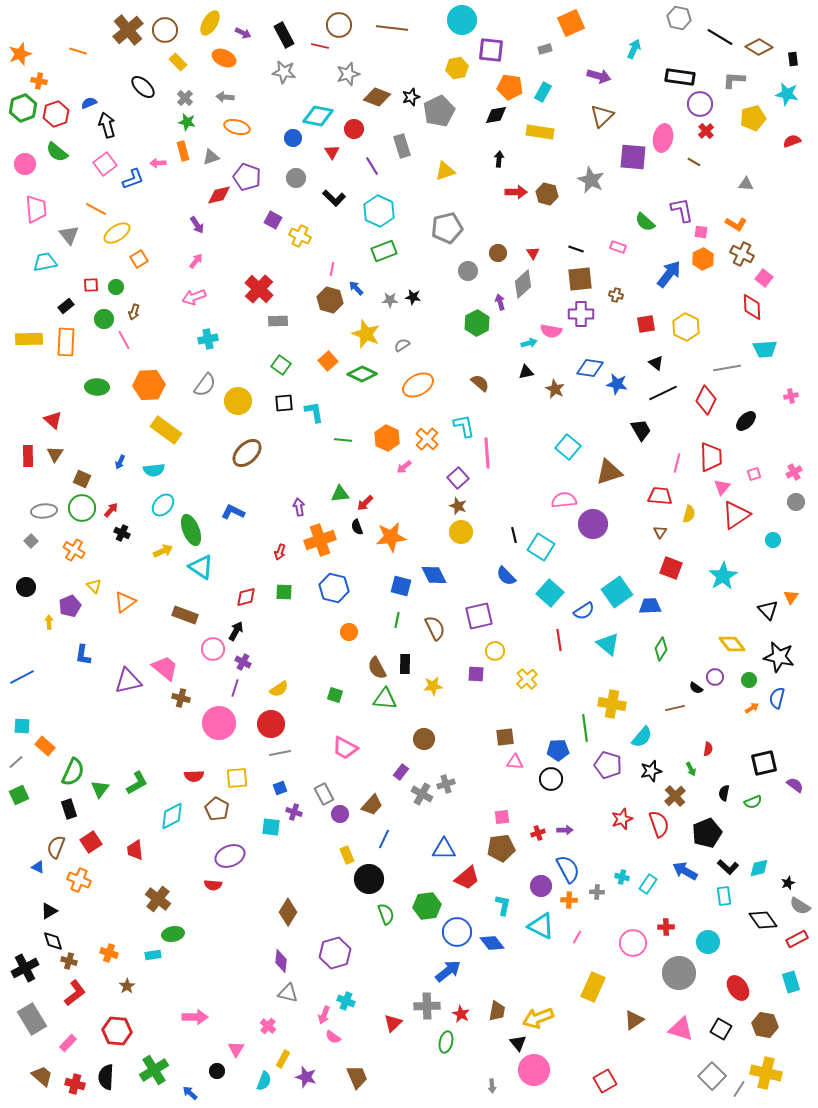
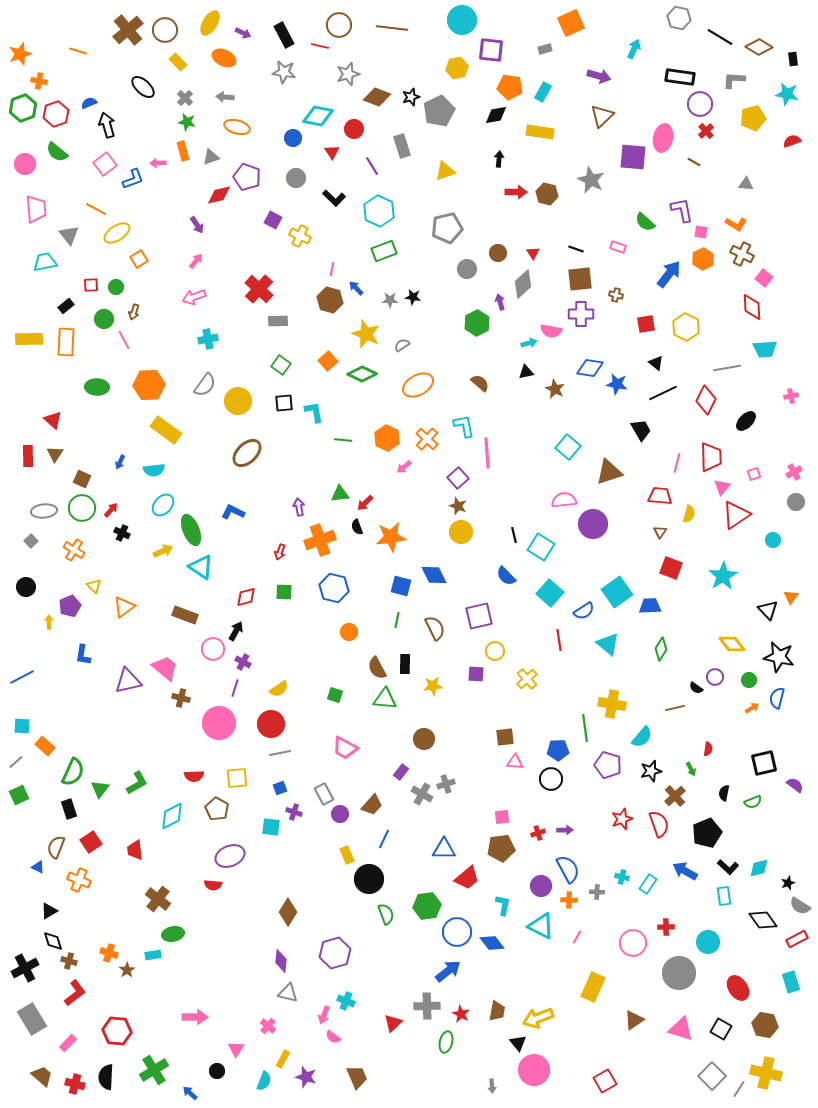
gray circle at (468, 271): moved 1 px left, 2 px up
orange triangle at (125, 602): moved 1 px left, 5 px down
brown star at (127, 986): moved 16 px up
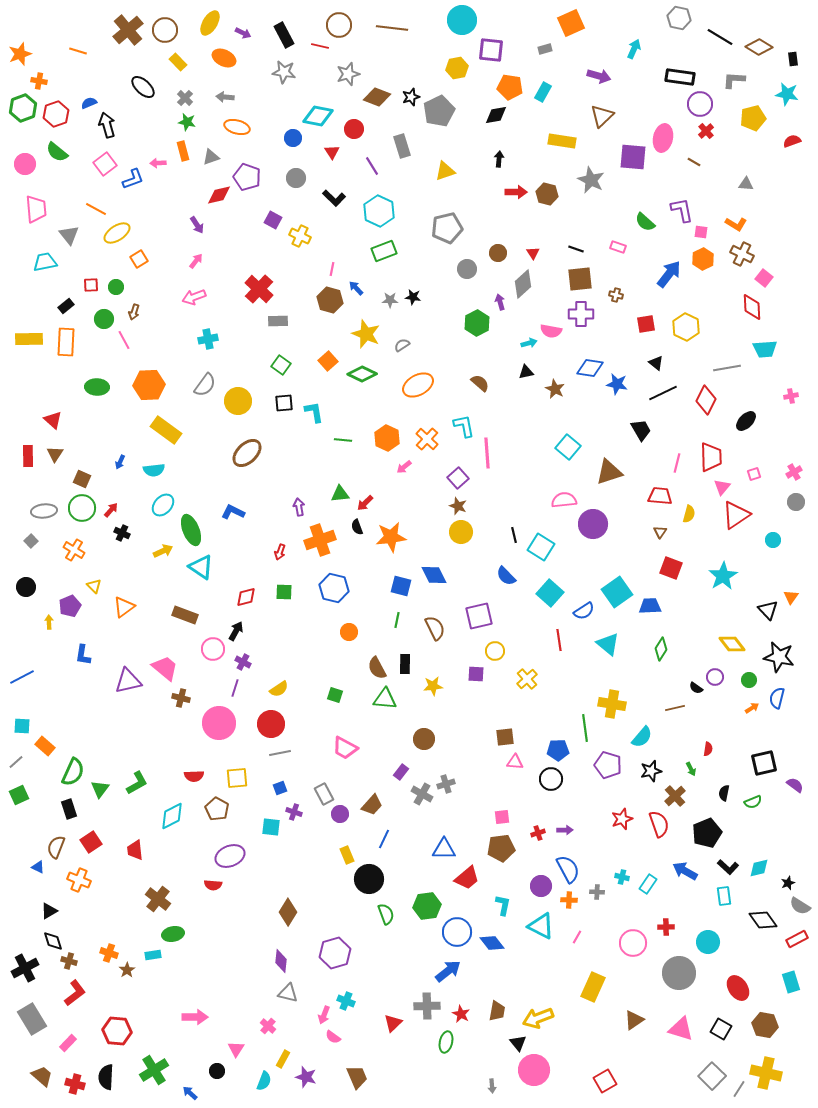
yellow rectangle at (540, 132): moved 22 px right, 9 px down
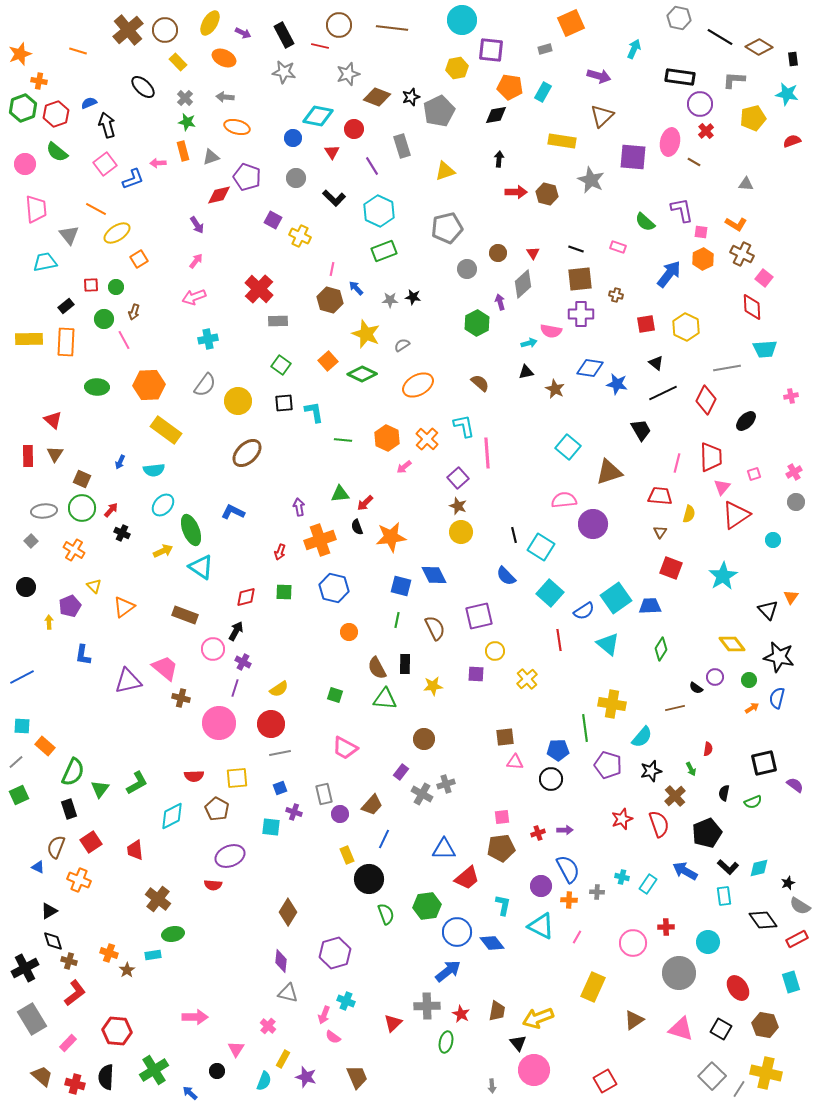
pink ellipse at (663, 138): moved 7 px right, 4 px down
cyan square at (617, 592): moved 1 px left, 6 px down
gray rectangle at (324, 794): rotated 15 degrees clockwise
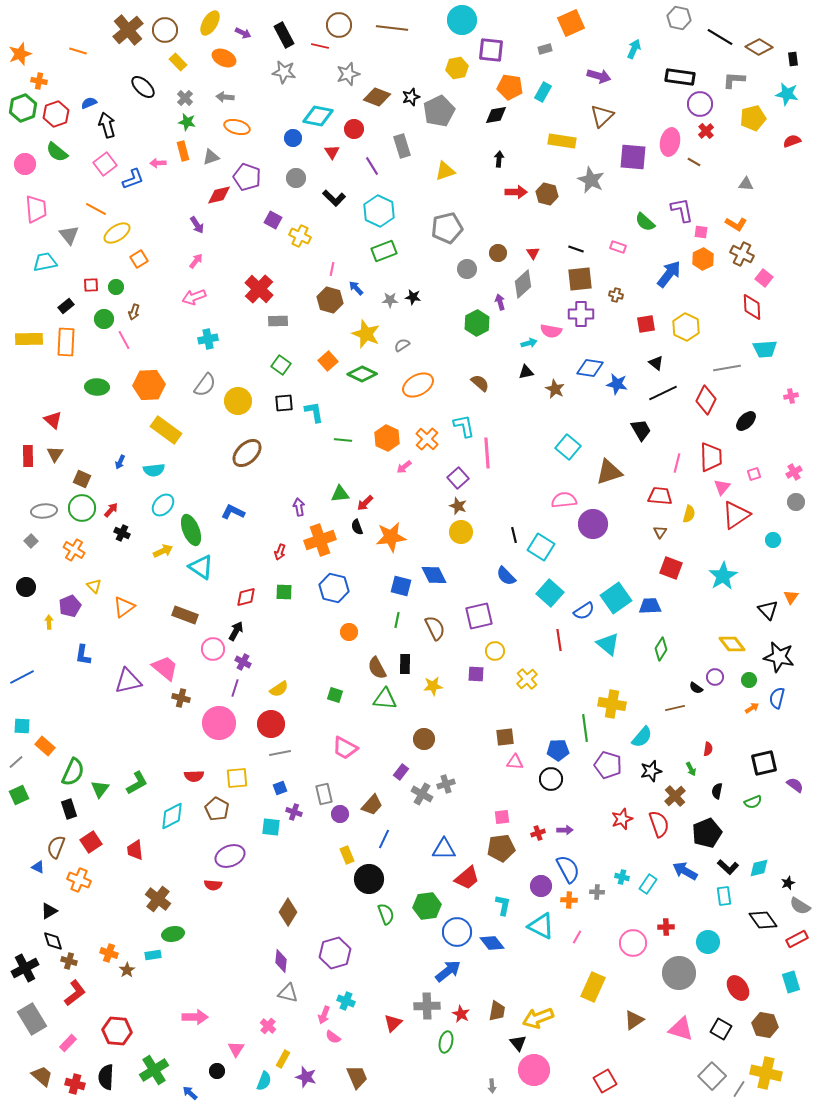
black semicircle at (724, 793): moved 7 px left, 2 px up
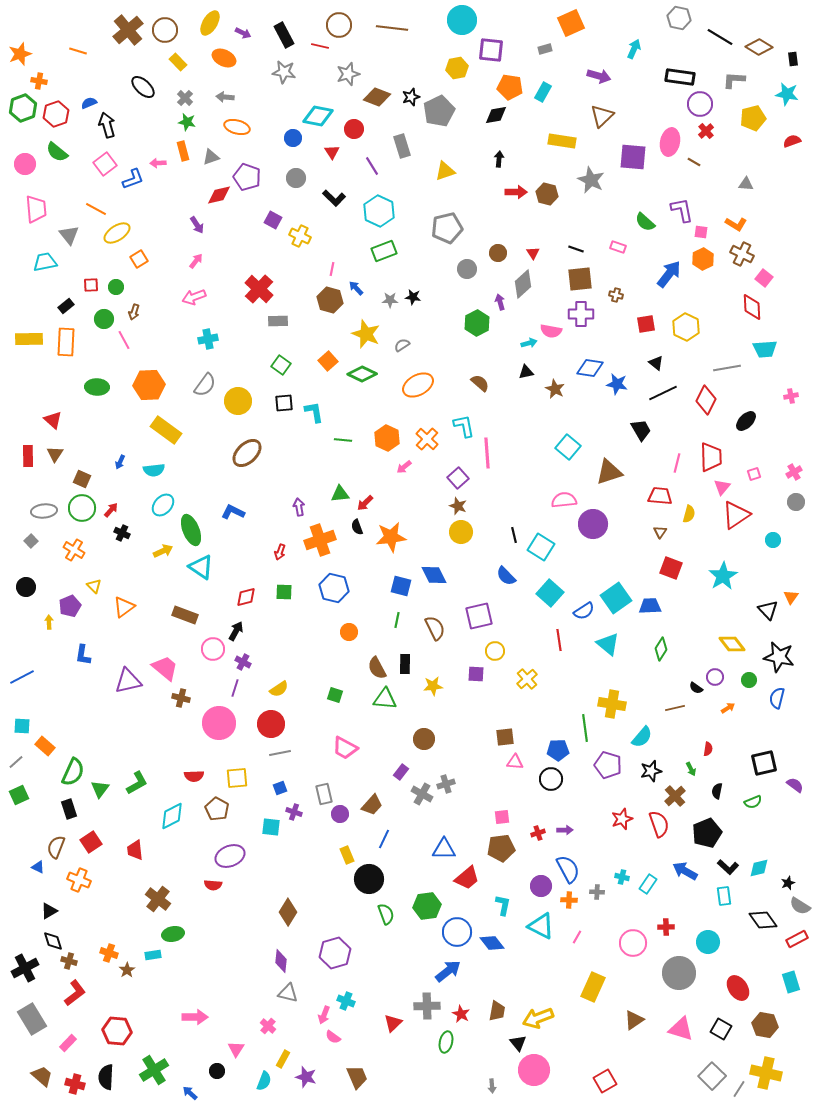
orange arrow at (752, 708): moved 24 px left
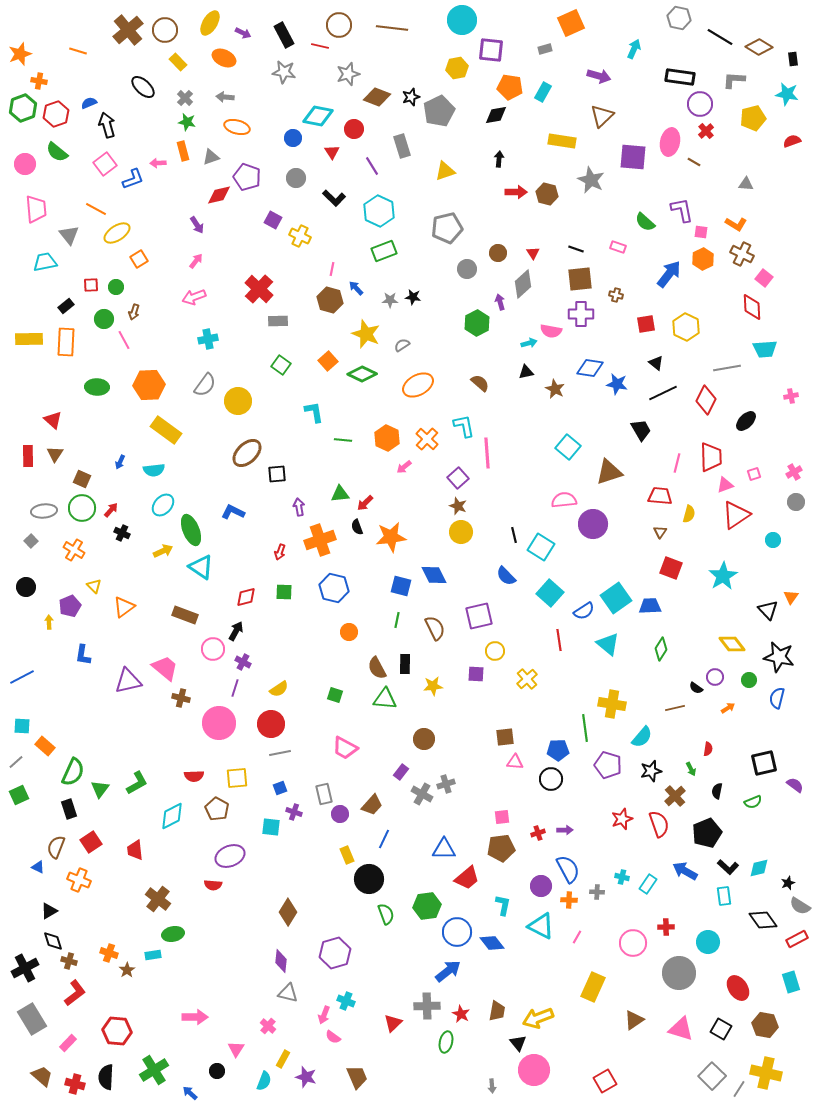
black square at (284, 403): moved 7 px left, 71 px down
pink triangle at (722, 487): moved 3 px right, 2 px up; rotated 30 degrees clockwise
